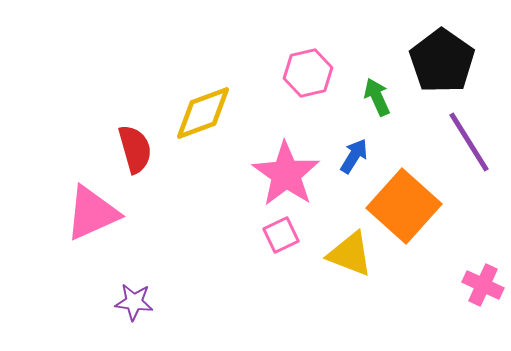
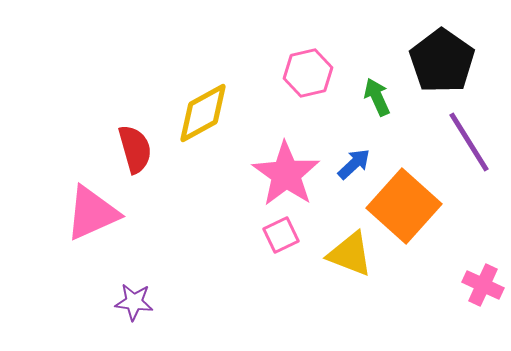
yellow diamond: rotated 8 degrees counterclockwise
blue arrow: moved 8 px down; rotated 15 degrees clockwise
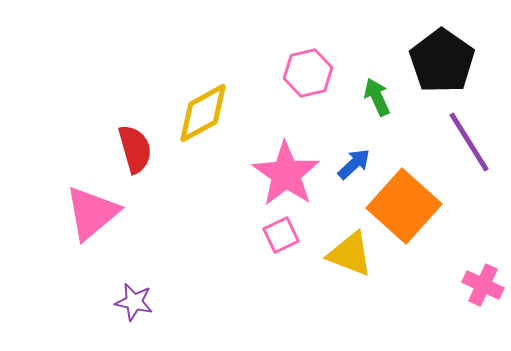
pink triangle: rotated 16 degrees counterclockwise
purple star: rotated 6 degrees clockwise
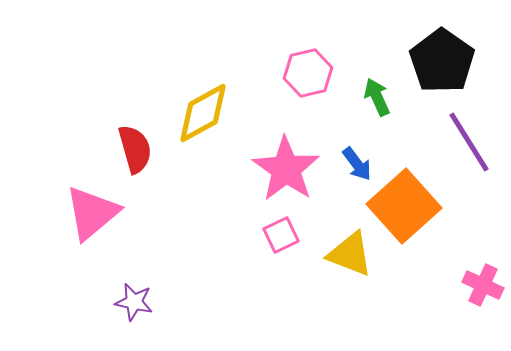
blue arrow: moved 3 px right; rotated 96 degrees clockwise
pink star: moved 5 px up
orange square: rotated 6 degrees clockwise
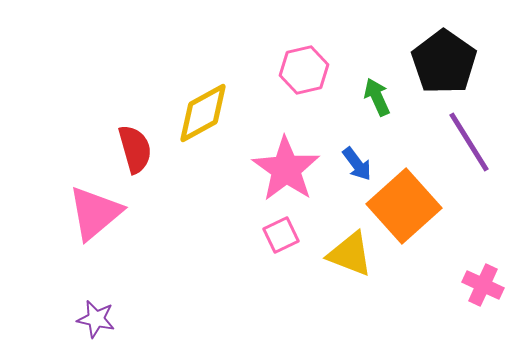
black pentagon: moved 2 px right, 1 px down
pink hexagon: moved 4 px left, 3 px up
pink triangle: moved 3 px right
purple star: moved 38 px left, 17 px down
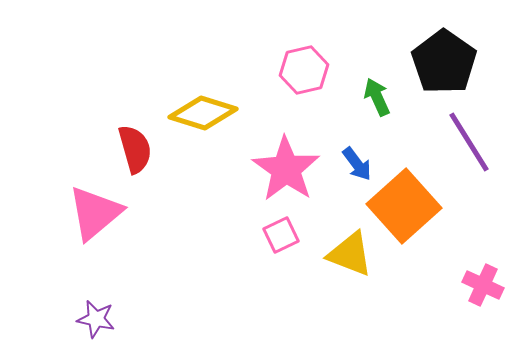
yellow diamond: rotated 46 degrees clockwise
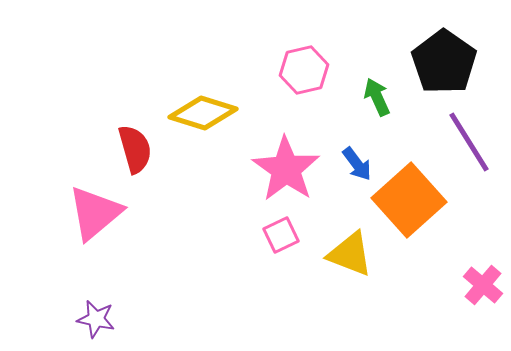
orange square: moved 5 px right, 6 px up
pink cross: rotated 15 degrees clockwise
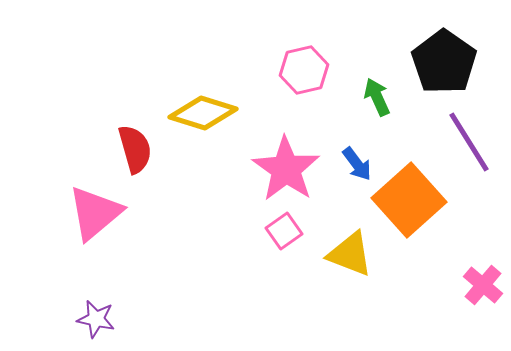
pink square: moved 3 px right, 4 px up; rotated 9 degrees counterclockwise
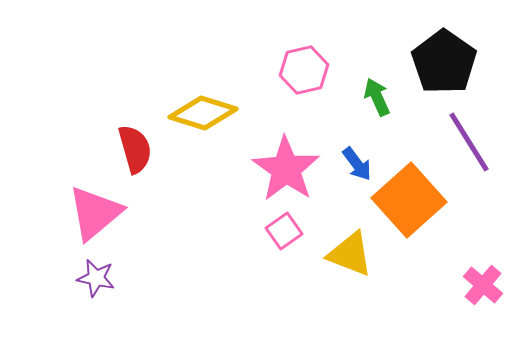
purple star: moved 41 px up
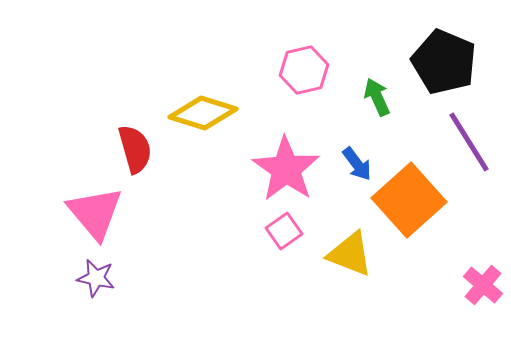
black pentagon: rotated 12 degrees counterclockwise
pink triangle: rotated 30 degrees counterclockwise
